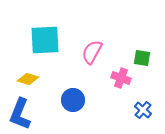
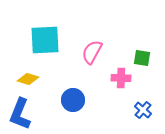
pink cross: rotated 18 degrees counterclockwise
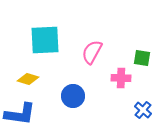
blue circle: moved 4 px up
blue L-shape: rotated 104 degrees counterclockwise
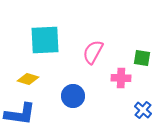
pink semicircle: moved 1 px right
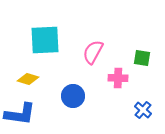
pink cross: moved 3 px left
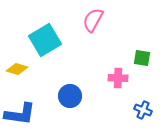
cyan square: rotated 28 degrees counterclockwise
pink semicircle: moved 32 px up
yellow diamond: moved 11 px left, 10 px up
blue circle: moved 3 px left
blue cross: rotated 18 degrees counterclockwise
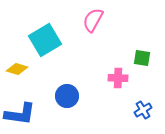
blue circle: moved 3 px left
blue cross: rotated 36 degrees clockwise
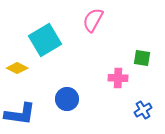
yellow diamond: moved 1 px up; rotated 10 degrees clockwise
blue circle: moved 3 px down
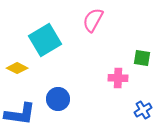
blue circle: moved 9 px left
